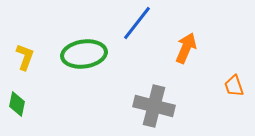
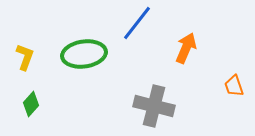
green diamond: moved 14 px right; rotated 30 degrees clockwise
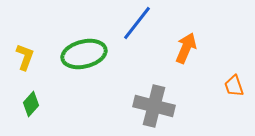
green ellipse: rotated 6 degrees counterclockwise
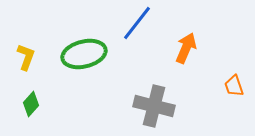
yellow L-shape: moved 1 px right
